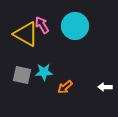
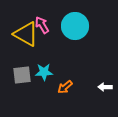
gray square: rotated 18 degrees counterclockwise
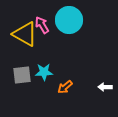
cyan circle: moved 6 px left, 6 px up
yellow triangle: moved 1 px left
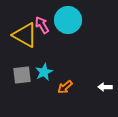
cyan circle: moved 1 px left
yellow triangle: moved 1 px down
cyan star: rotated 24 degrees counterclockwise
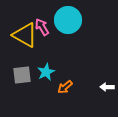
pink arrow: moved 2 px down
cyan star: moved 2 px right
white arrow: moved 2 px right
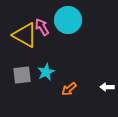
orange arrow: moved 4 px right, 2 px down
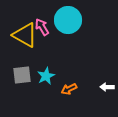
cyan star: moved 4 px down
orange arrow: rotated 14 degrees clockwise
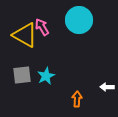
cyan circle: moved 11 px right
orange arrow: moved 8 px right, 10 px down; rotated 119 degrees clockwise
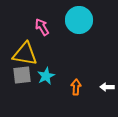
yellow triangle: moved 19 px down; rotated 20 degrees counterclockwise
orange arrow: moved 1 px left, 12 px up
